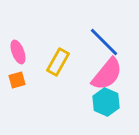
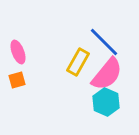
yellow rectangle: moved 20 px right
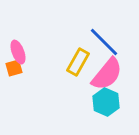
orange square: moved 3 px left, 12 px up
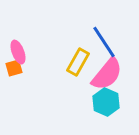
blue line: rotated 12 degrees clockwise
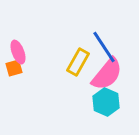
blue line: moved 5 px down
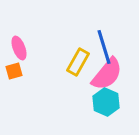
blue line: rotated 16 degrees clockwise
pink ellipse: moved 1 px right, 4 px up
orange square: moved 3 px down
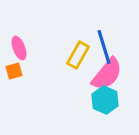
yellow rectangle: moved 7 px up
cyan hexagon: moved 1 px left, 2 px up
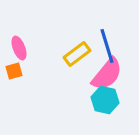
blue line: moved 3 px right, 1 px up
yellow rectangle: moved 1 px left, 1 px up; rotated 24 degrees clockwise
cyan hexagon: rotated 12 degrees counterclockwise
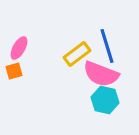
pink ellipse: rotated 50 degrees clockwise
pink semicircle: moved 6 px left; rotated 72 degrees clockwise
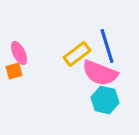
pink ellipse: moved 5 px down; rotated 55 degrees counterclockwise
pink semicircle: moved 1 px left, 1 px up
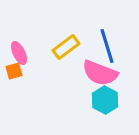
yellow rectangle: moved 11 px left, 7 px up
cyan hexagon: rotated 16 degrees clockwise
